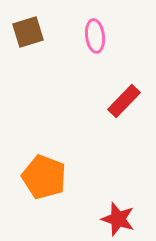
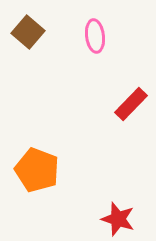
brown square: rotated 32 degrees counterclockwise
red rectangle: moved 7 px right, 3 px down
orange pentagon: moved 7 px left, 7 px up
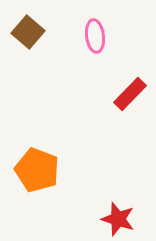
red rectangle: moved 1 px left, 10 px up
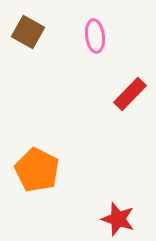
brown square: rotated 12 degrees counterclockwise
orange pentagon: rotated 6 degrees clockwise
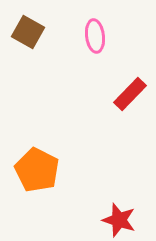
red star: moved 1 px right, 1 px down
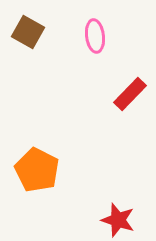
red star: moved 1 px left
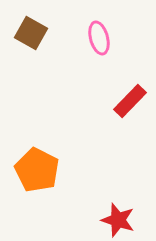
brown square: moved 3 px right, 1 px down
pink ellipse: moved 4 px right, 2 px down; rotated 8 degrees counterclockwise
red rectangle: moved 7 px down
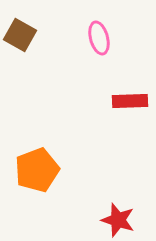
brown square: moved 11 px left, 2 px down
red rectangle: rotated 44 degrees clockwise
orange pentagon: rotated 24 degrees clockwise
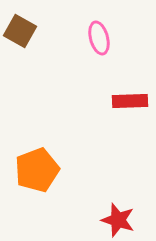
brown square: moved 4 px up
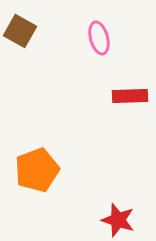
red rectangle: moved 5 px up
